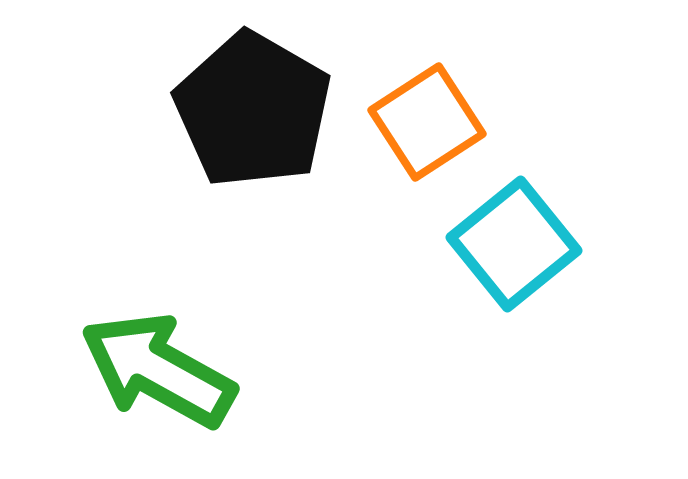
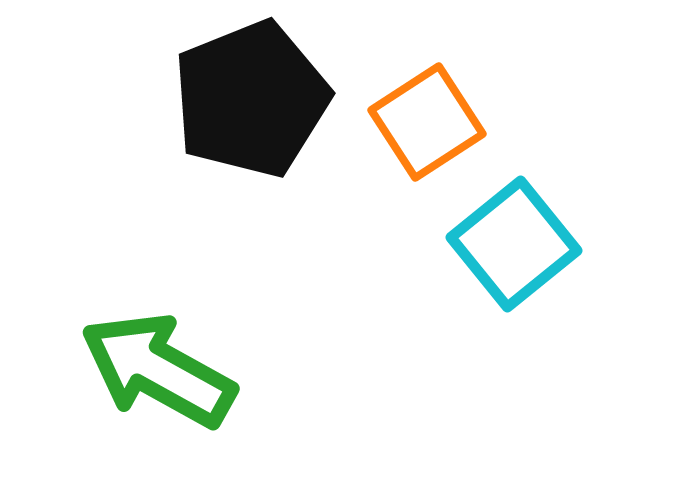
black pentagon: moved 2 px left, 11 px up; rotated 20 degrees clockwise
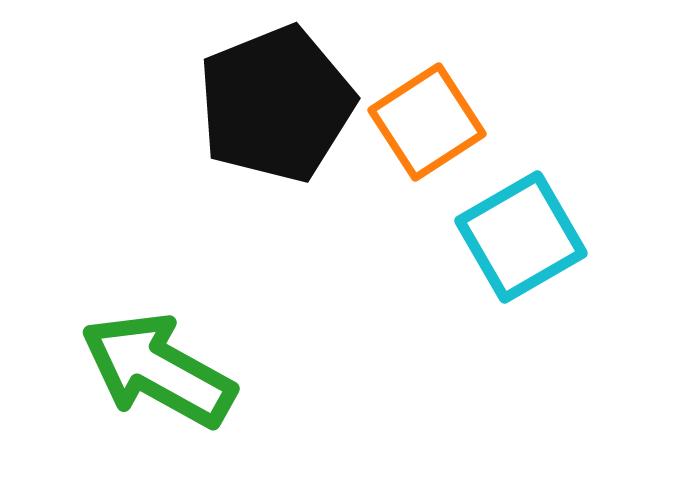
black pentagon: moved 25 px right, 5 px down
cyan square: moved 7 px right, 7 px up; rotated 9 degrees clockwise
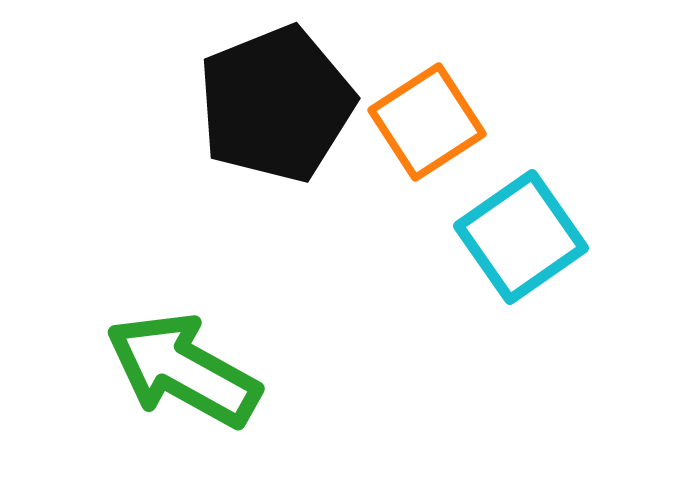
cyan square: rotated 5 degrees counterclockwise
green arrow: moved 25 px right
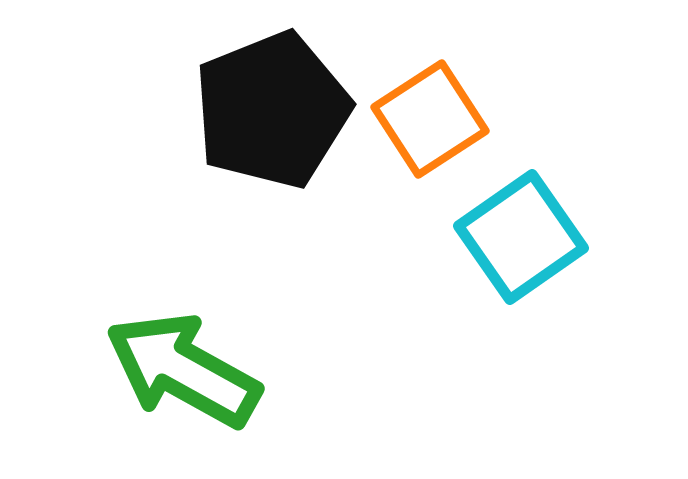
black pentagon: moved 4 px left, 6 px down
orange square: moved 3 px right, 3 px up
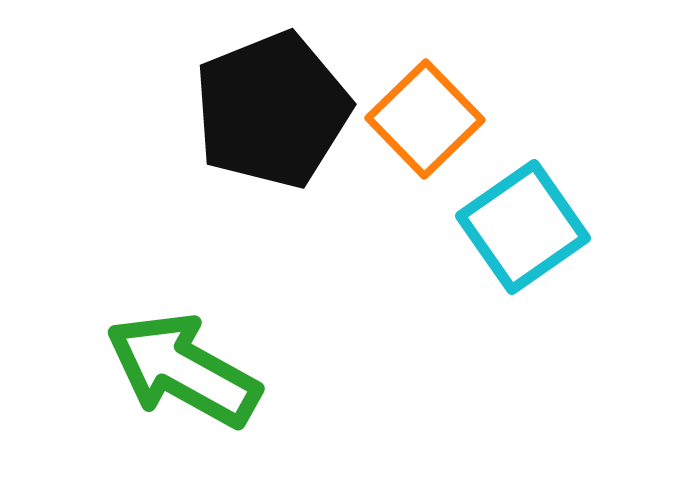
orange square: moved 5 px left; rotated 11 degrees counterclockwise
cyan square: moved 2 px right, 10 px up
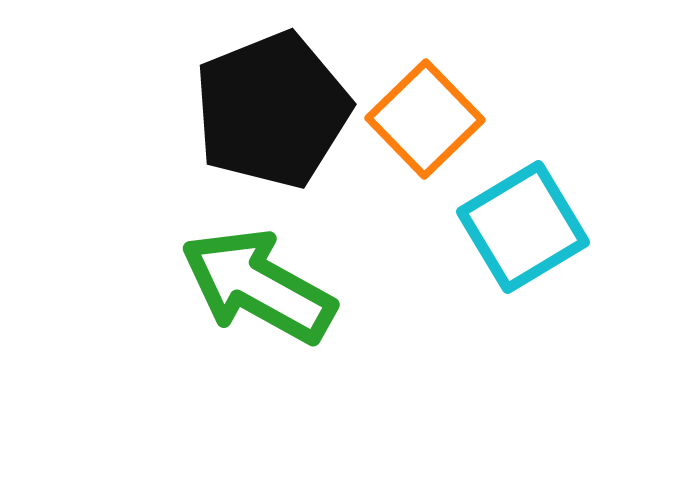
cyan square: rotated 4 degrees clockwise
green arrow: moved 75 px right, 84 px up
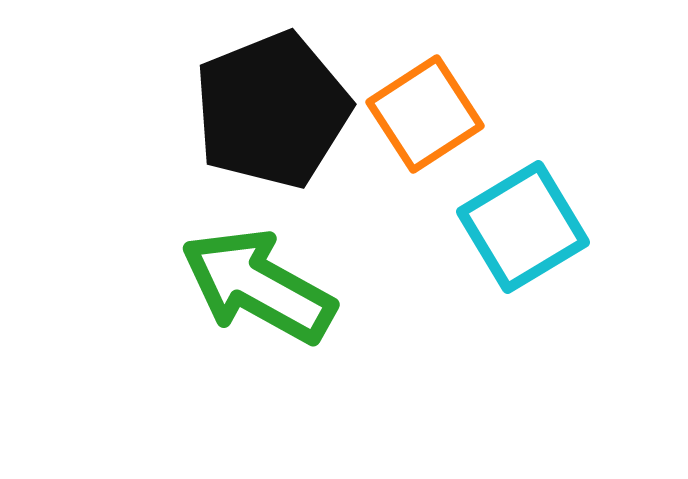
orange square: moved 5 px up; rotated 11 degrees clockwise
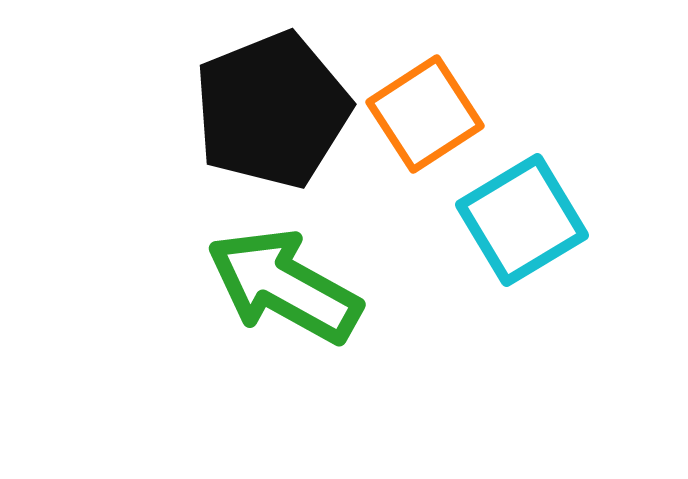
cyan square: moved 1 px left, 7 px up
green arrow: moved 26 px right
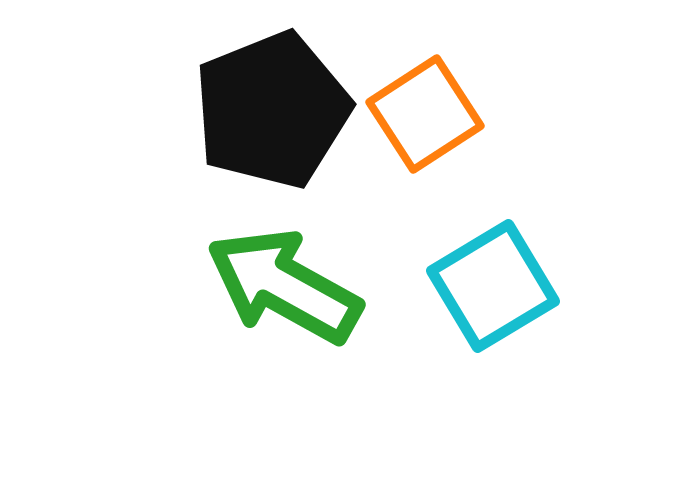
cyan square: moved 29 px left, 66 px down
